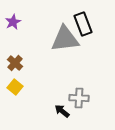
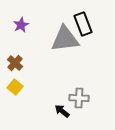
purple star: moved 8 px right, 3 px down
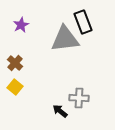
black rectangle: moved 2 px up
black arrow: moved 2 px left
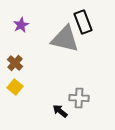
gray triangle: rotated 20 degrees clockwise
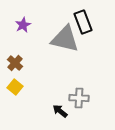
purple star: moved 2 px right
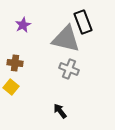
gray triangle: moved 1 px right
brown cross: rotated 35 degrees counterclockwise
yellow square: moved 4 px left
gray cross: moved 10 px left, 29 px up; rotated 18 degrees clockwise
black arrow: rotated 14 degrees clockwise
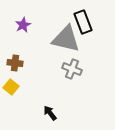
gray cross: moved 3 px right
black arrow: moved 10 px left, 2 px down
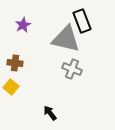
black rectangle: moved 1 px left, 1 px up
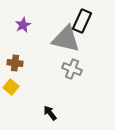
black rectangle: rotated 45 degrees clockwise
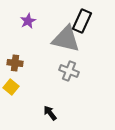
purple star: moved 5 px right, 4 px up
gray cross: moved 3 px left, 2 px down
